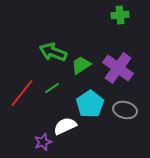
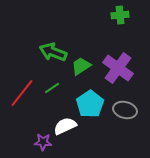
green trapezoid: moved 1 px down
purple star: rotated 24 degrees clockwise
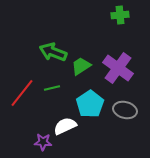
green line: rotated 21 degrees clockwise
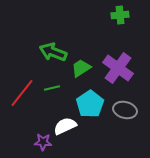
green trapezoid: moved 2 px down
